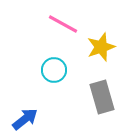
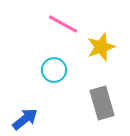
gray rectangle: moved 6 px down
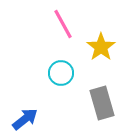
pink line: rotated 32 degrees clockwise
yellow star: rotated 16 degrees counterclockwise
cyan circle: moved 7 px right, 3 px down
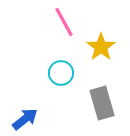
pink line: moved 1 px right, 2 px up
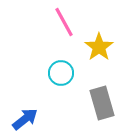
yellow star: moved 2 px left
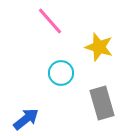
pink line: moved 14 px left, 1 px up; rotated 12 degrees counterclockwise
yellow star: rotated 20 degrees counterclockwise
blue arrow: moved 1 px right
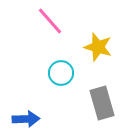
yellow star: moved 1 px left
blue arrow: rotated 36 degrees clockwise
